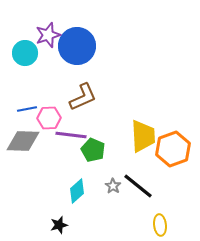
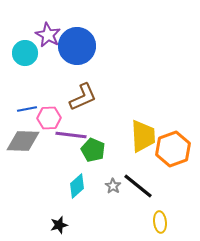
purple star: rotated 25 degrees counterclockwise
cyan diamond: moved 5 px up
yellow ellipse: moved 3 px up
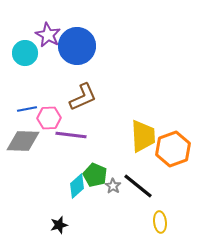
green pentagon: moved 2 px right, 25 px down
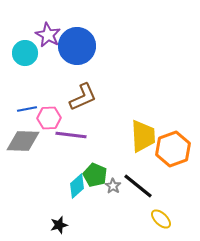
yellow ellipse: moved 1 px right, 3 px up; rotated 40 degrees counterclockwise
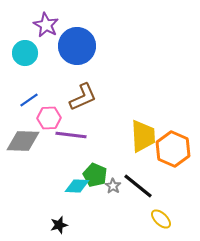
purple star: moved 2 px left, 10 px up
blue line: moved 2 px right, 9 px up; rotated 24 degrees counterclockwise
orange hexagon: rotated 16 degrees counterclockwise
cyan diamond: rotated 45 degrees clockwise
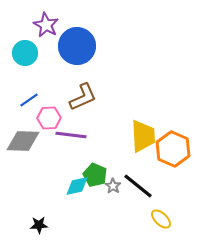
cyan diamond: rotated 15 degrees counterclockwise
black star: moved 20 px left; rotated 12 degrees clockwise
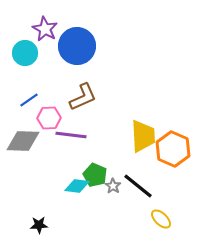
purple star: moved 1 px left, 4 px down
cyan diamond: rotated 20 degrees clockwise
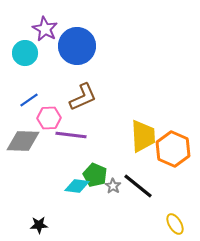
yellow ellipse: moved 14 px right, 5 px down; rotated 15 degrees clockwise
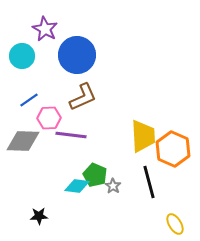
blue circle: moved 9 px down
cyan circle: moved 3 px left, 3 px down
black line: moved 11 px right, 4 px up; rotated 36 degrees clockwise
black star: moved 9 px up
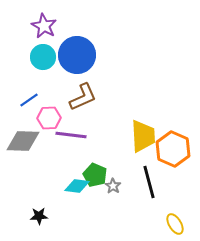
purple star: moved 1 px left, 3 px up
cyan circle: moved 21 px right, 1 px down
